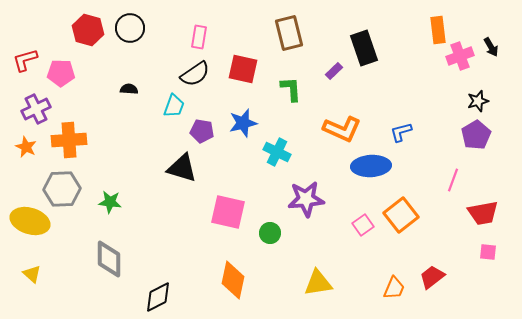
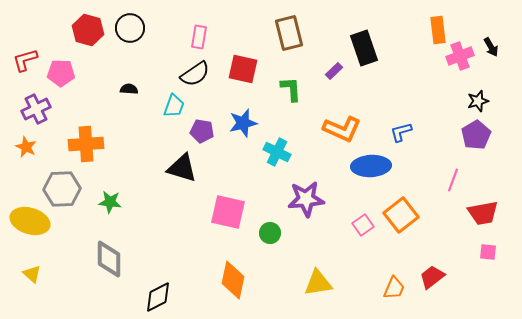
orange cross at (69, 140): moved 17 px right, 4 px down
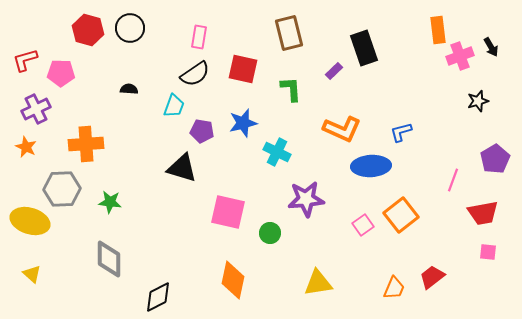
purple pentagon at (476, 135): moved 19 px right, 24 px down
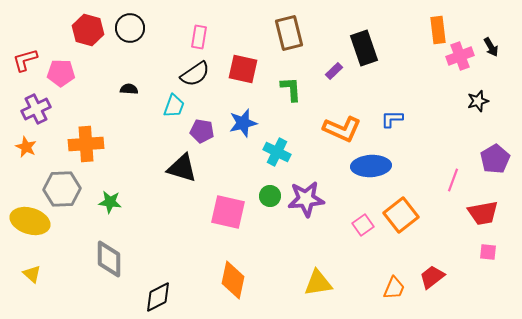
blue L-shape at (401, 132): moved 9 px left, 13 px up; rotated 15 degrees clockwise
green circle at (270, 233): moved 37 px up
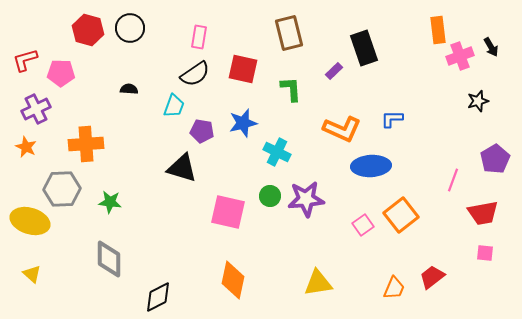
pink square at (488, 252): moved 3 px left, 1 px down
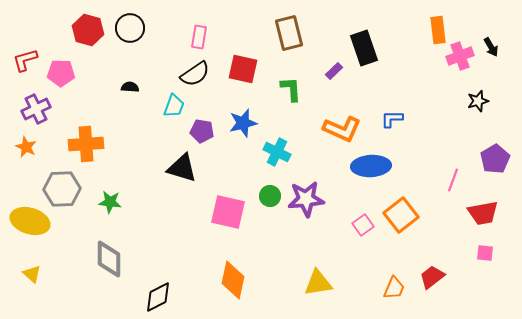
black semicircle at (129, 89): moved 1 px right, 2 px up
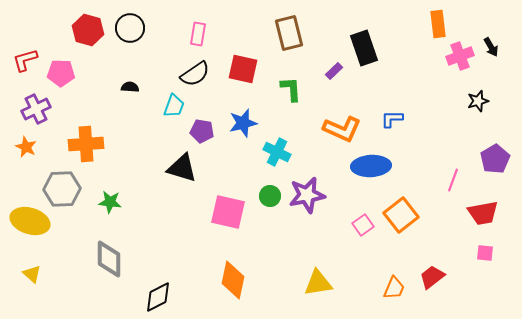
orange rectangle at (438, 30): moved 6 px up
pink rectangle at (199, 37): moved 1 px left, 3 px up
purple star at (306, 199): moved 1 px right, 4 px up; rotated 6 degrees counterclockwise
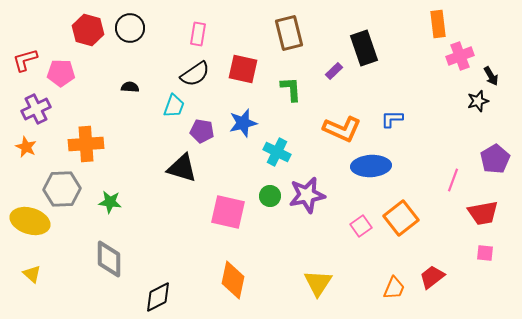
black arrow at (491, 47): moved 29 px down
orange square at (401, 215): moved 3 px down
pink square at (363, 225): moved 2 px left, 1 px down
yellow triangle at (318, 283): rotated 48 degrees counterclockwise
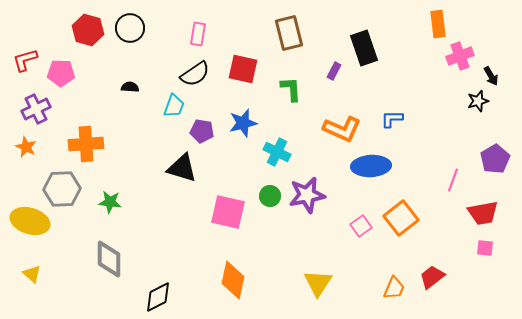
purple rectangle at (334, 71): rotated 18 degrees counterclockwise
pink square at (485, 253): moved 5 px up
